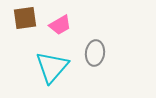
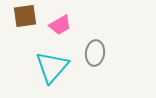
brown square: moved 2 px up
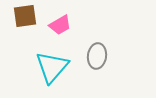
gray ellipse: moved 2 px right, 3 px down
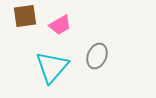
gray ellipse: rotated 15 degrees clockwise
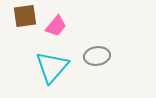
pink trapezoid: moved 4 px left, 1 px down; rotated 20 degrees counterclockwise
gray ellipse: rotated 60 degrees clockwise
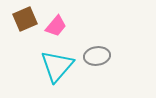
brown square: moved 3 px down; rotated 15 degrees counterclockwise
cyan triangle: moved 5 px right, 1 px up
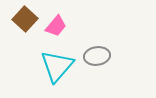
brown square: rotated 25 degrees counterclockwise
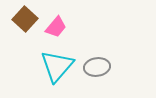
pink trapezoid: moved 1 px down
gray ellipse: moved 11 px down
